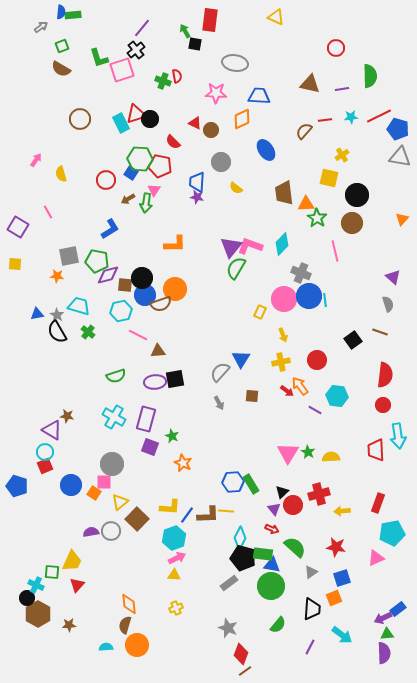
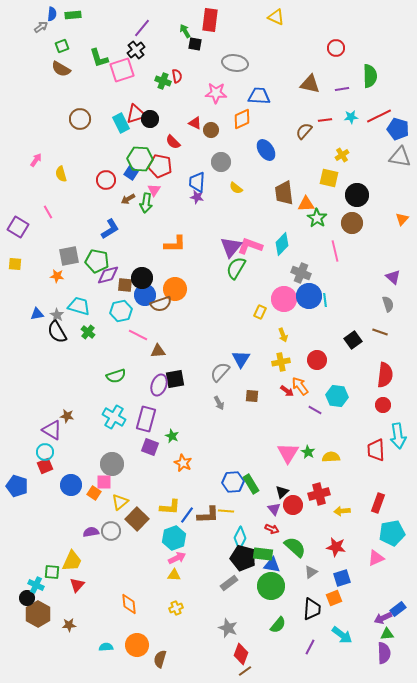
blue semicircle at (61, 12): moved 9 px left, 2 px down
purple ellipse at (155, 382): moved 4 px right, 3 px down; rotated 65 degrees counterclockwise
brown semicircle at (125, 625): moved 35 px right, 34 px down
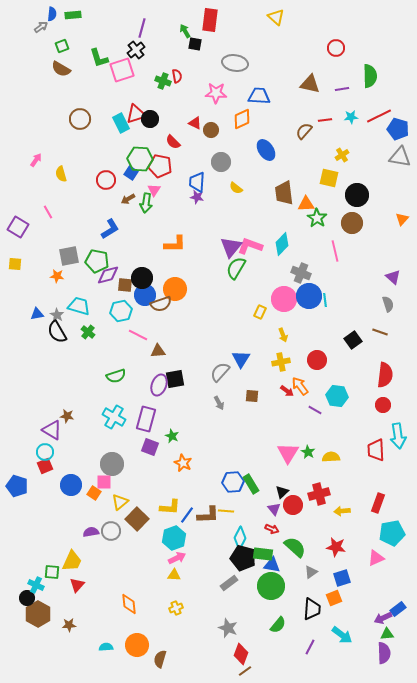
yellow triangle at (276, 17): rotated 18 degrees clockwise
purple line at (142, 28): rotated 24 degrees counterclockwise
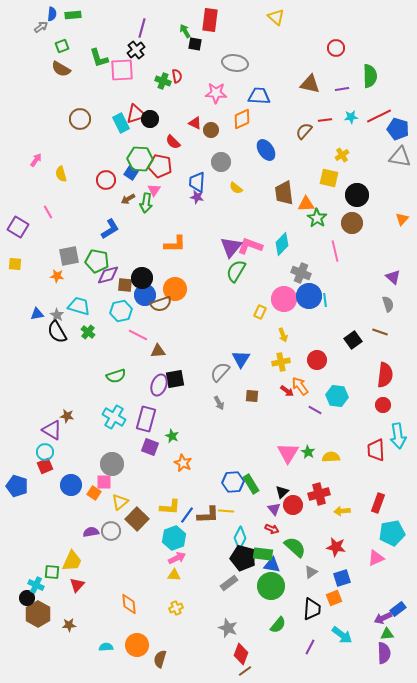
pink square at (122, 70): rotated 15 degrees clockwise
green semicircle at (236, 268): moved 3 px down
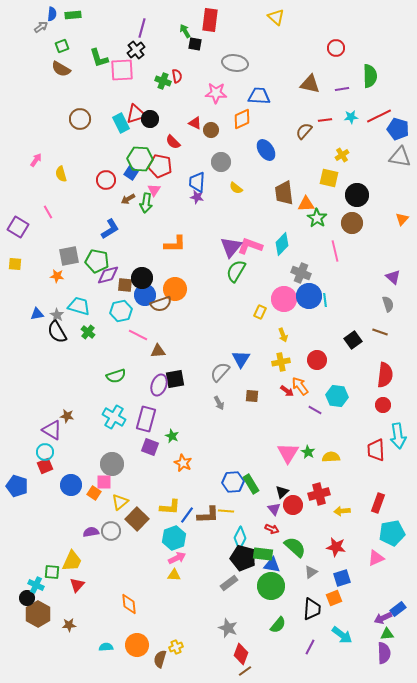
yellow cross at (176, 608): moved 39 px down
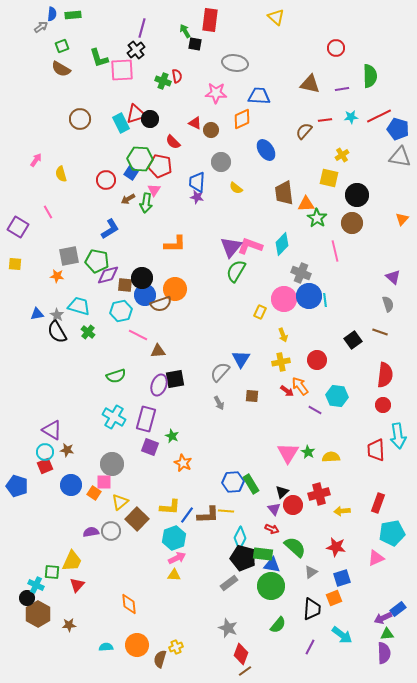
brown star at (67, 416): moved 34 px down
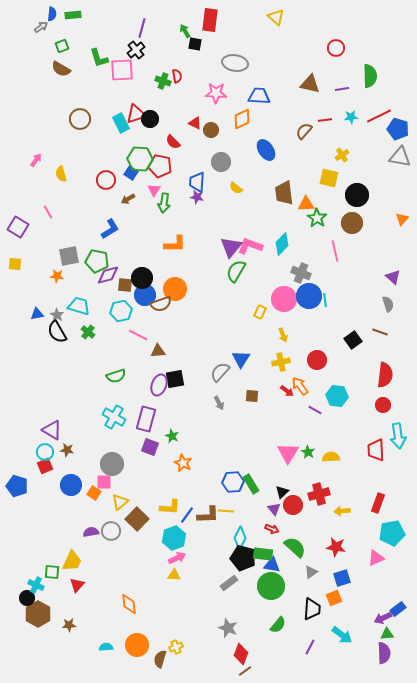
green arrow at (146, 203): moved 18 px right
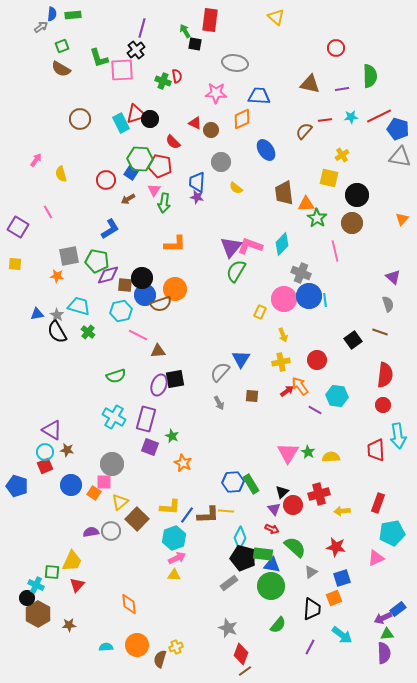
red arrow at (287, 391): rotated 72 degrees counterclockwise
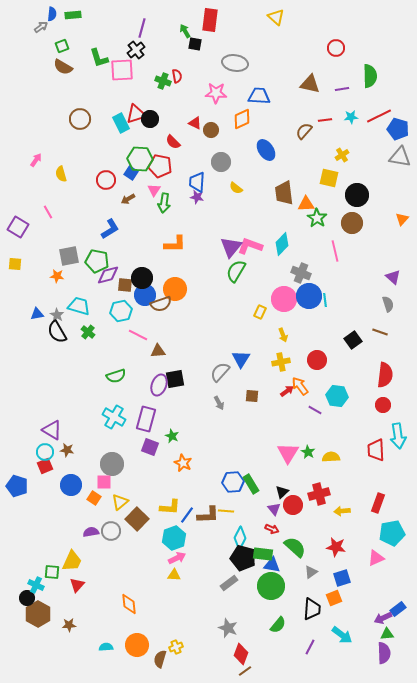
brown semicircle at (61, 69): moved 2 px right, 2 px up
orange square at (94, 493): moved 5 px down
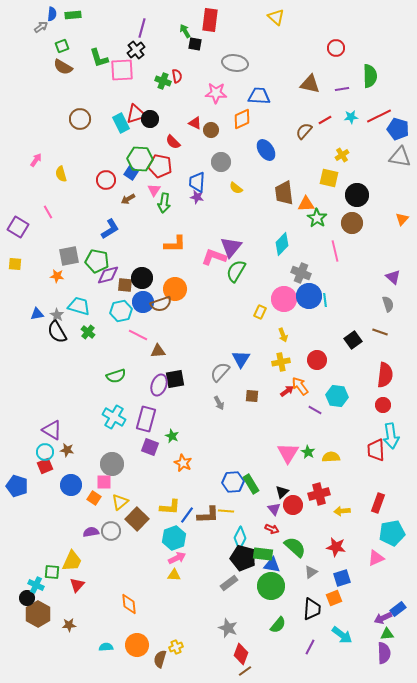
red line at (325, 120): rotated 24 degrees counterclockwise
pink L-shape at (250, 246): moved 36 px left, 11 px down
blue circle at (145, 295): moved 2 px left, 7 px down
cyan arrow at (398, 436): moved 7 px left
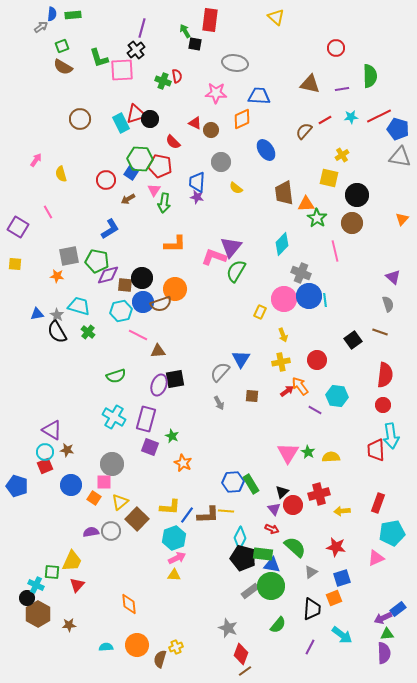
gray rectangle at (229, 583): moved 21 px right, 8 px down
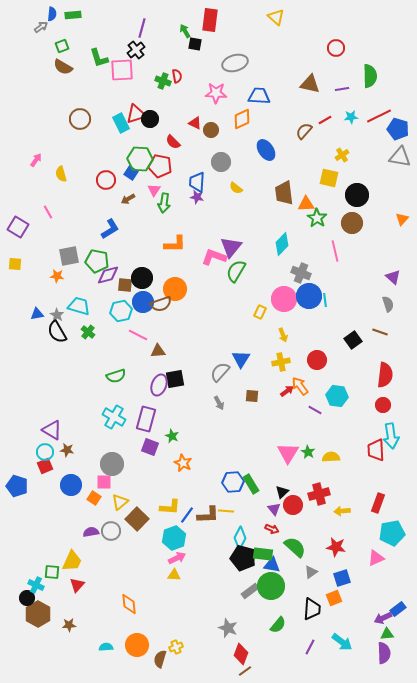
gray ellipse at (235, 63): rotated 25 degrees counterclockwise
cyan arrow at (342, 635): moved 7 px down
